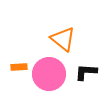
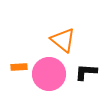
orange triangle: moved 1 px down
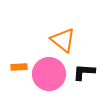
black L-shape: moved 2 px left
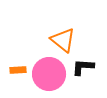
orange rectangle: moved 1 px left, 3 px down
black L-shape: moved 1 px left, 5 px up
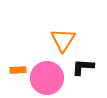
orange triangle: rotated 24 degrees clockwise
pink circle: moved 2 px left, 4 px down
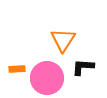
orange rectangle: moved 1 px left, 1 px up
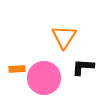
orange triangle: moved 1 px right, 3 px up
pink circle: moved 3 px left
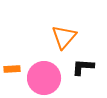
orange triangle: rotated 8 degrees clockwise
orange rectangle: moved 5 px left
